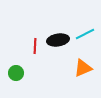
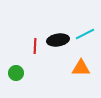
orange triangle: moved 2 px left; rotated 24 degrees clockwise
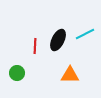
black ellipse: rotated 55 degrees counterclockwise
orange triangle: moved 11 px left, 7 px down
green circle: moved 1 px right
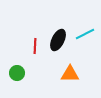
orange triangle: moved 1 px up
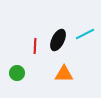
orange triangle: moved 6 px left
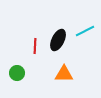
cyan line: moved 3 px up
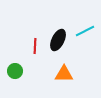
green circle: moved 2 px left, 2 px up
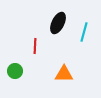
cyan line: moved 1 px left, 1 px down; rotated 48 degrees counterclockwise
black ellipse: moved 17 px up
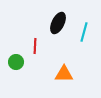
green circle: moved 1 px right, 9 px up
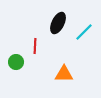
cyan line: rotated 30 degrees clockwise
